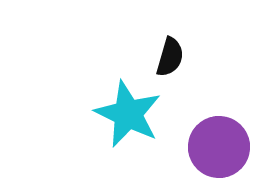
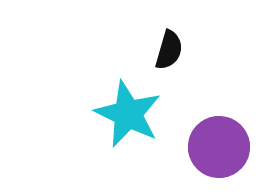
black semicircle: moved 1 px left, 7 px up
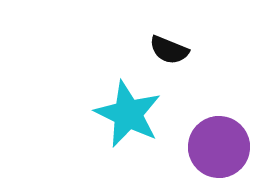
black semicircle: rotated 96 degrees clockwise
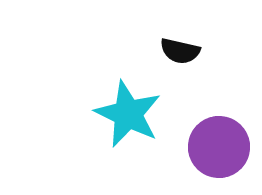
black semicircle: moved 11 px right, 1 px down; rotated 9 degrees counterclockwise
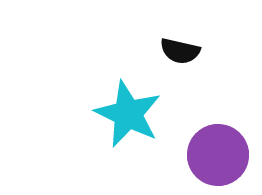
purple circle: moved 1 px left, 8 px down
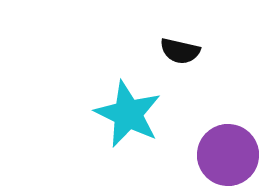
purple circle: moved 10 px right
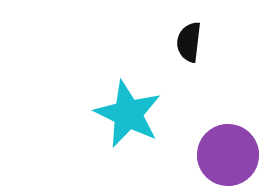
black semicircle: moved 9 px right, 9 px up; rotated 84 degrees clockwise
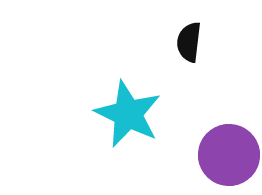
purple circle: moved 1 px right
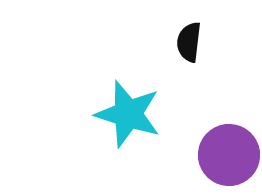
cyan star: rotated 8 degrees counterclockwise
